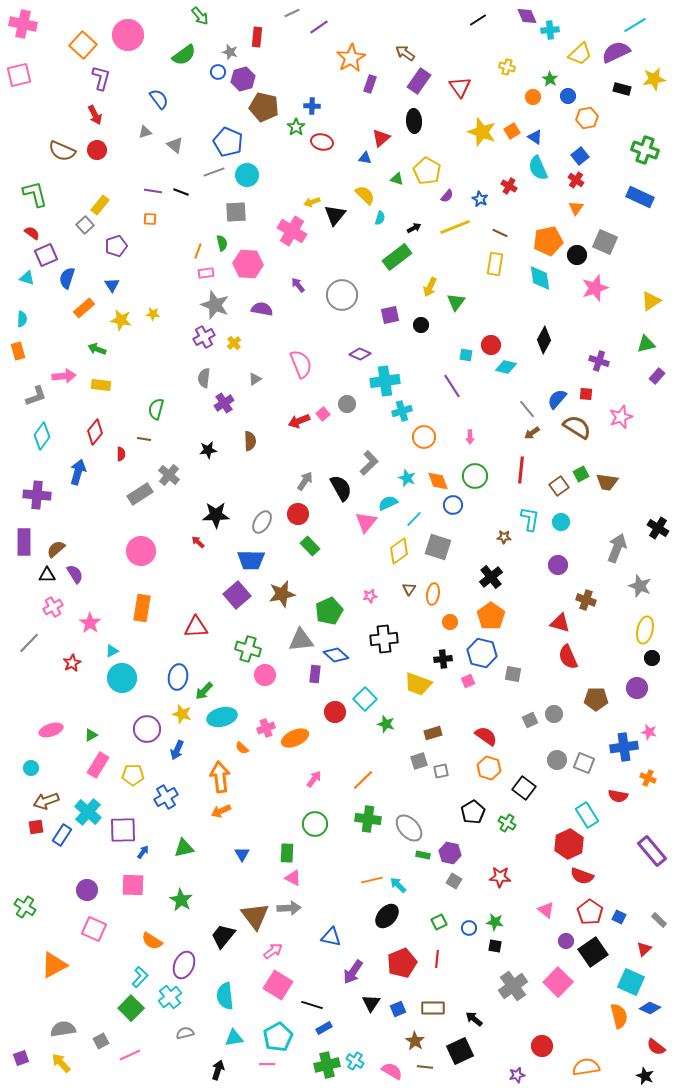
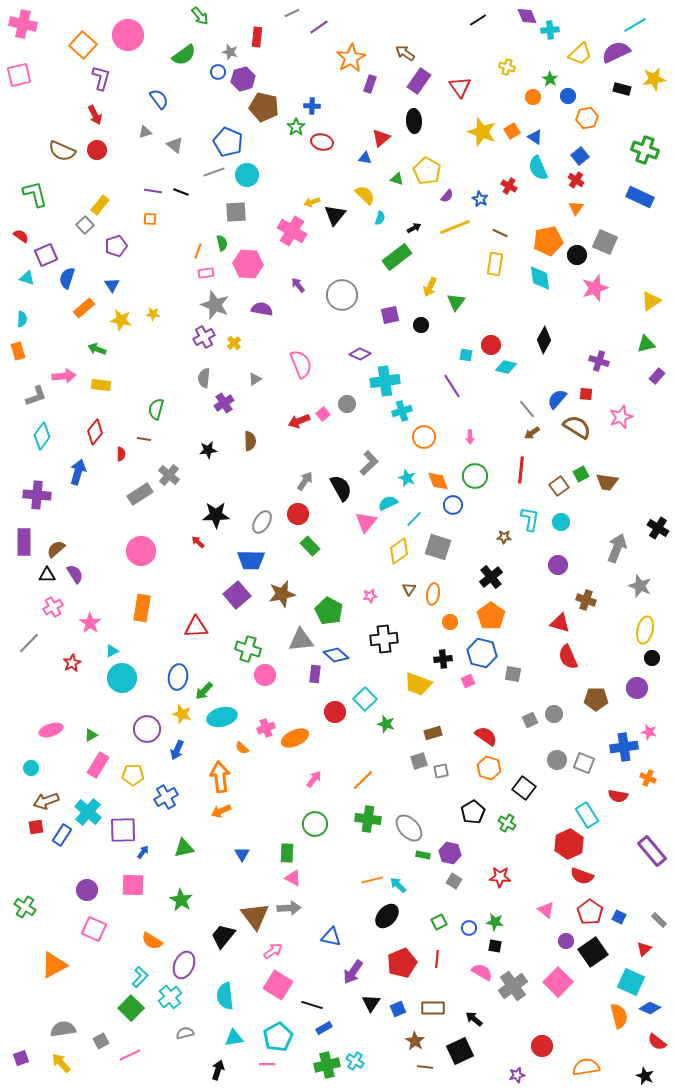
red semicircle at (32, 233): moved 11 px left, 3 px down
green pentagon at (329, 611): rotated 20 degrees counterclockwise
red semicircle at (656, 1047): moved 1 px right, 5 px up
pink semicircle at (392, 1071): moved 90 px right, 99 px up
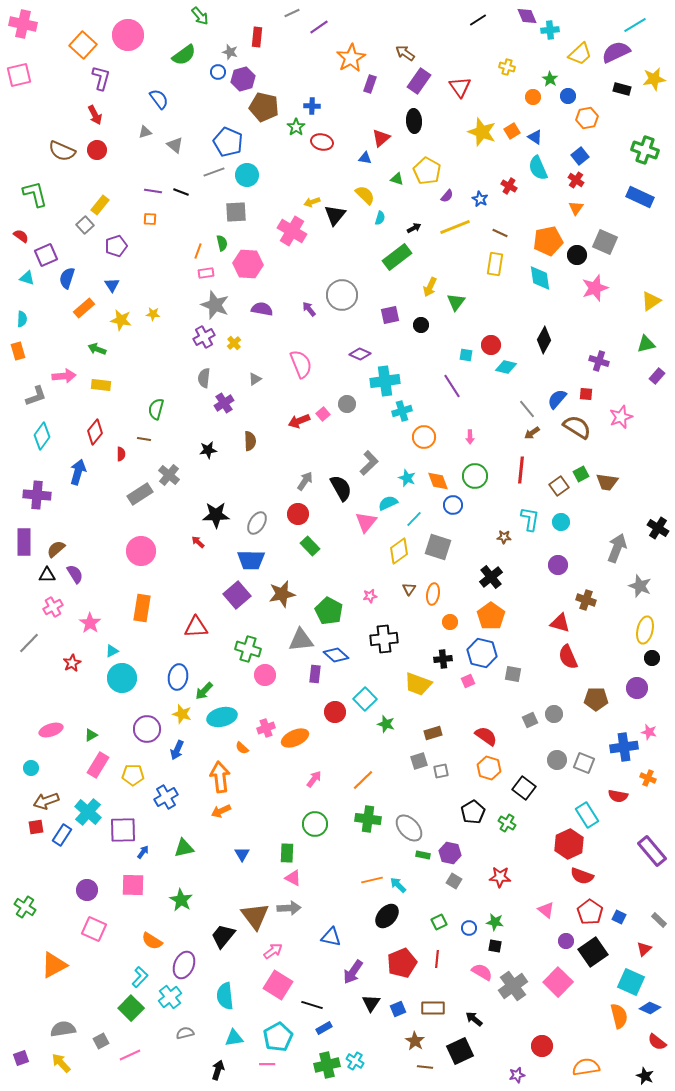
purple arrow at (298, 285): moved 11 px right, 24 px down
gray ellipse at (262, 522): moved 5 px left, 1 px down
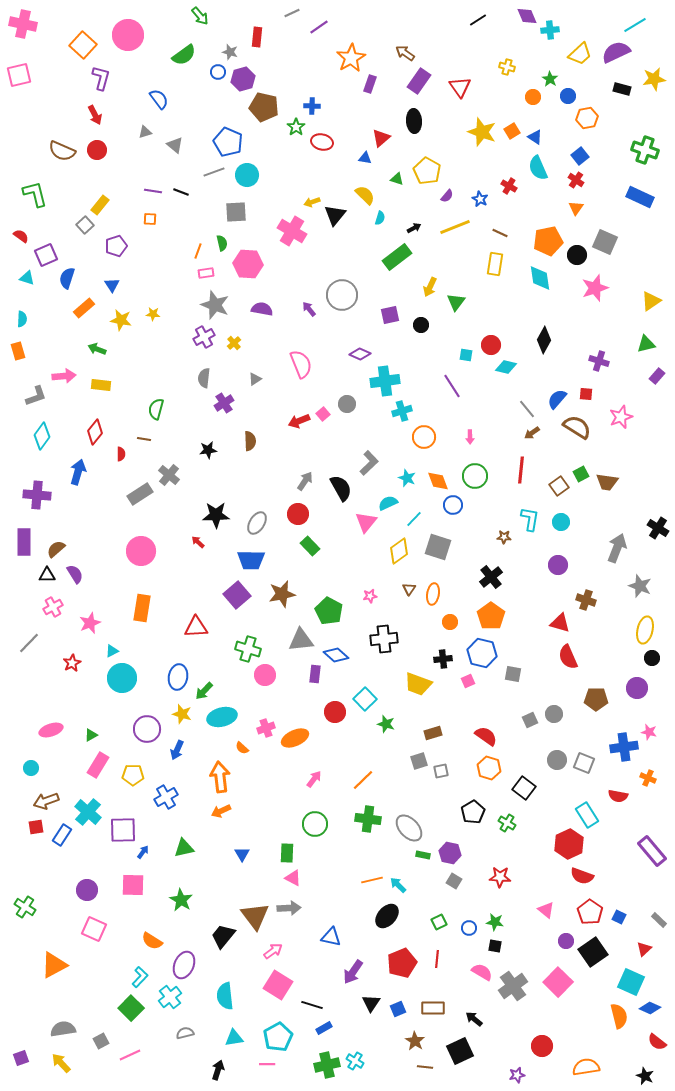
pink star at (90, 623): rotated 15 degrees clockwise
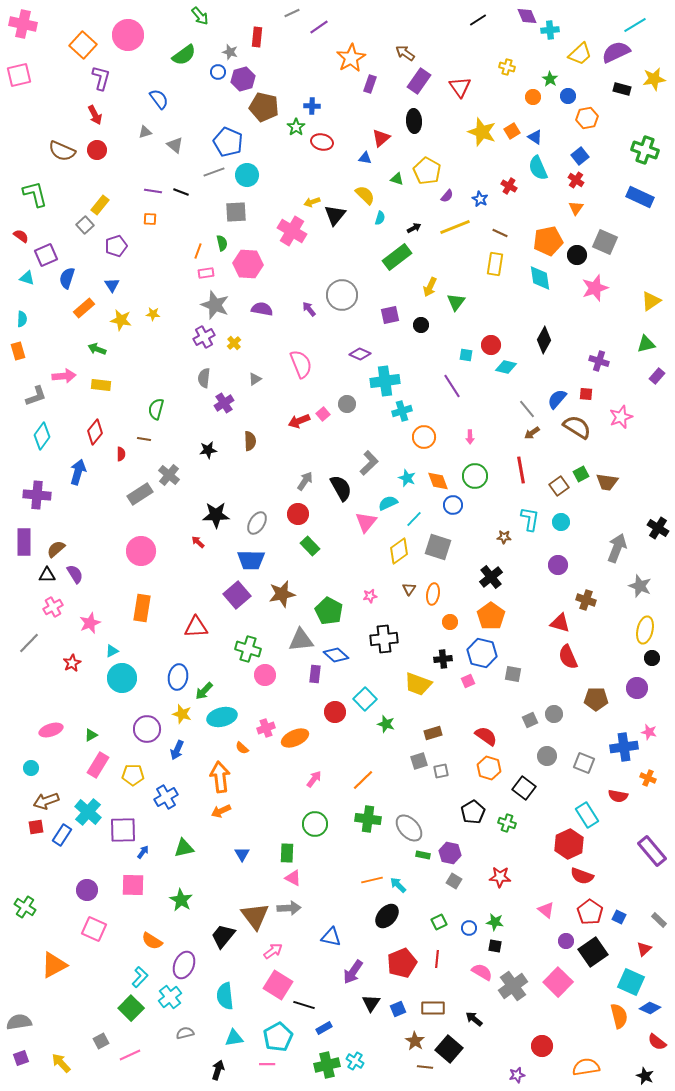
red line at (521, 470): rotated 16 degrees counterclockwise
gray circle at (557, 760): moved 10 px left, 4 px up
green cross at (507, 823): rotated 12 degrees counterclockwise
black line at (312, 1005): moved 8 px left
gray semicircle at (63, 1029): moved 44 px left, 7 px up
black square at (460, 1051): moved 11 px left, 2 px up; rotated 24 degrees counterclockwise
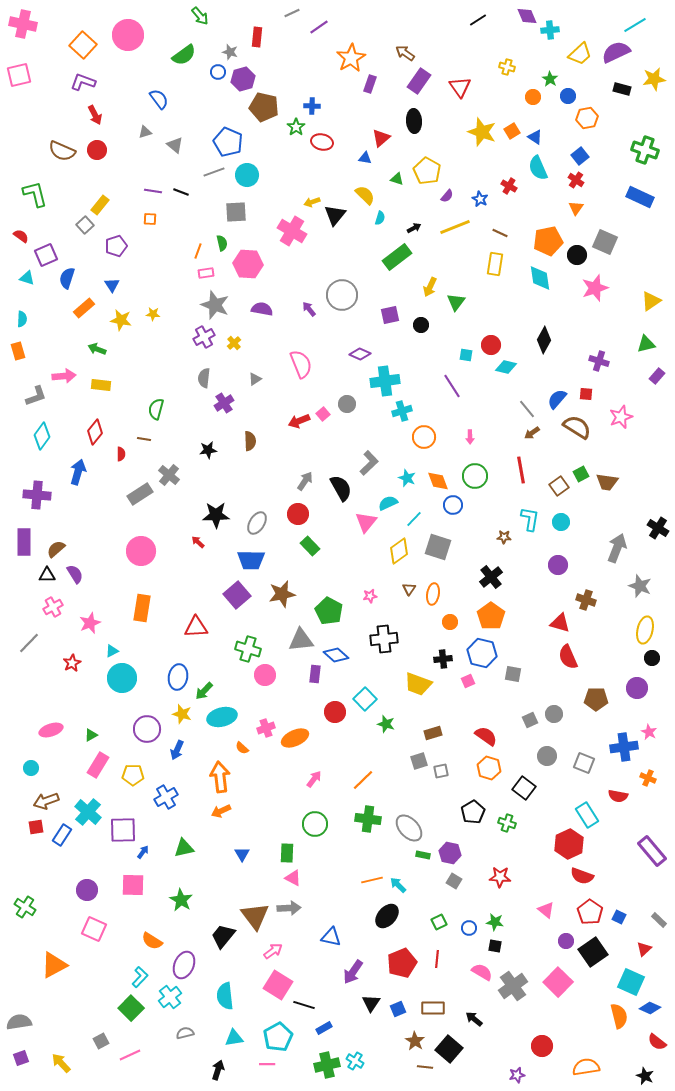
purple L-shape at (101, 78): moved 18 px left, 4 px down; rotated 85 degrees counterclockwise
pink star at (649, 732): rotated 14 degrees clockwise
